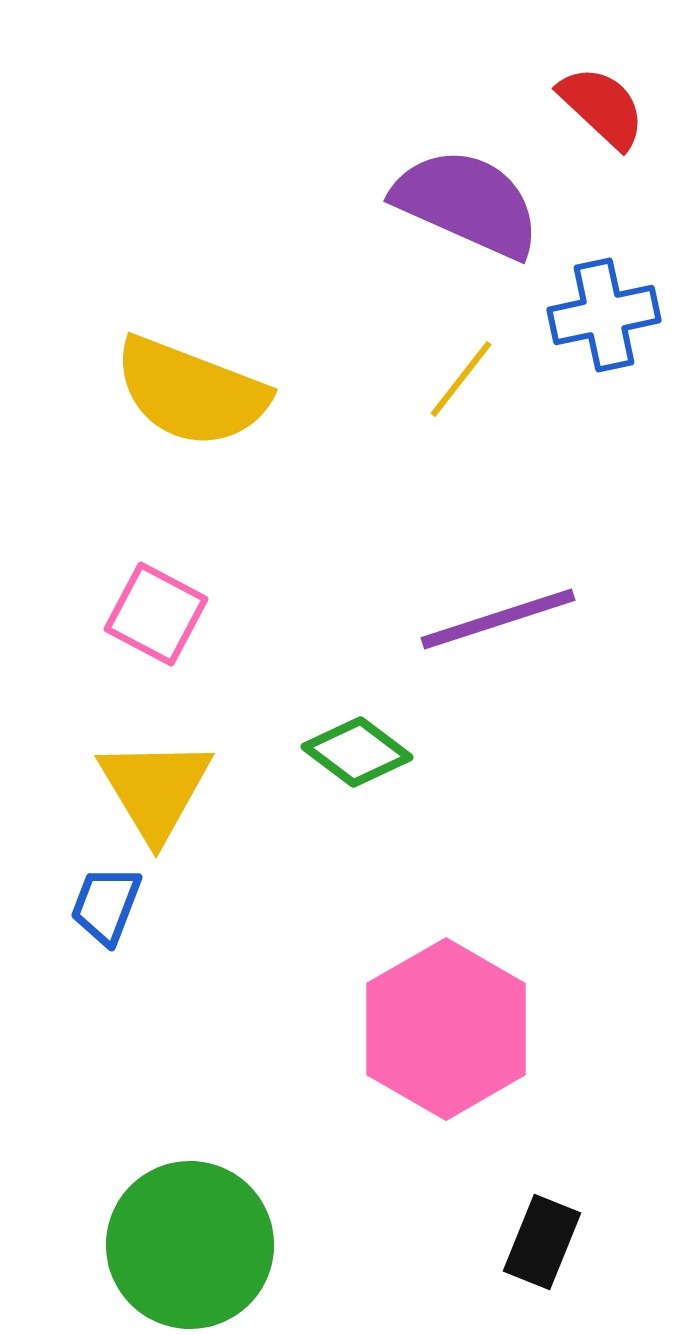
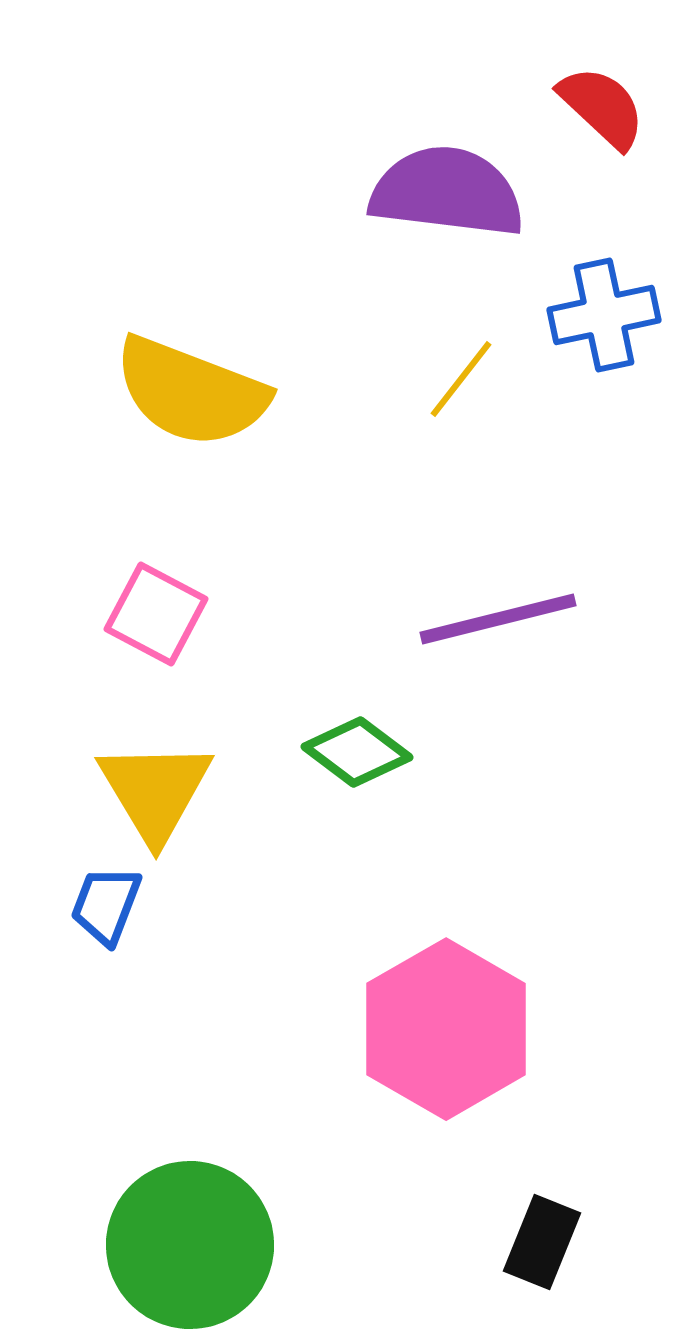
purple semicircle: moved 20 px left, 11 px up; rotated 17 degrees counterclockwise
purple line: rotated 4 degrees clockwise
yellow triangle: moved 2 px down
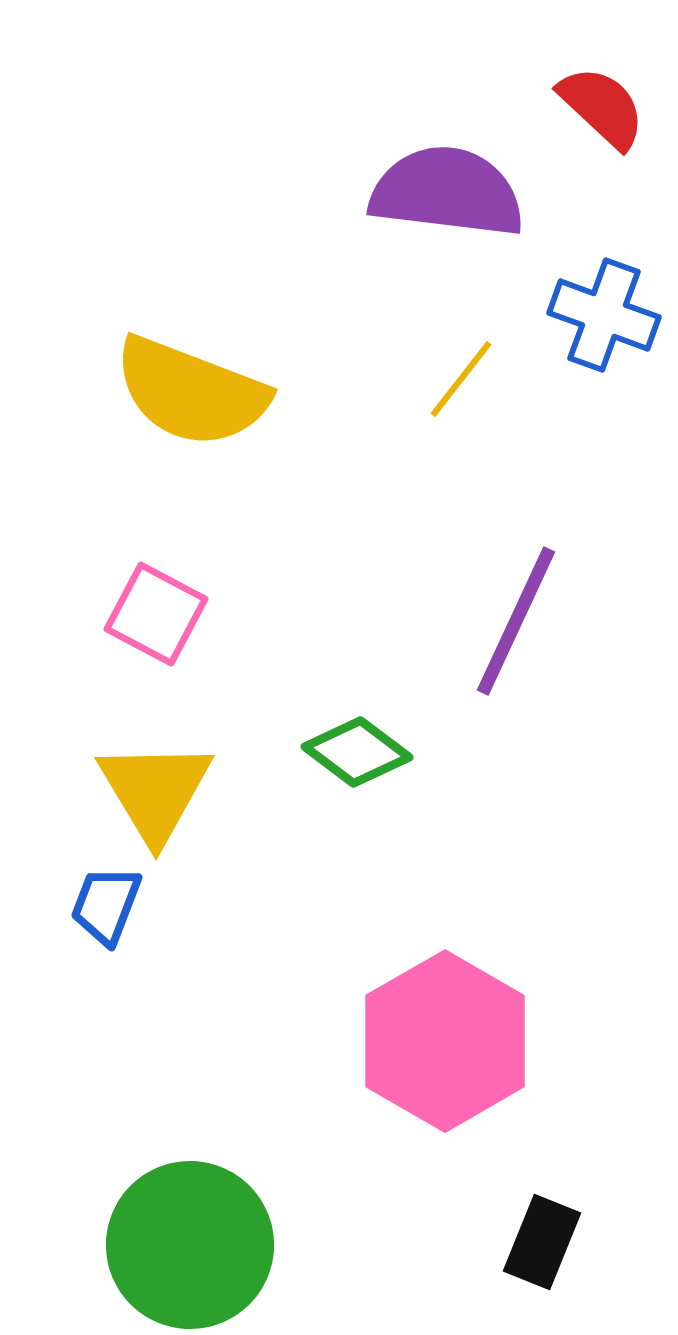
blue cross: rotated 32 degrees clockwise
purple line: moved 18 px right, 2 px down; rotated 51 degrees counterclockwise
pink hexagon: moved 1 px left, 12 px down
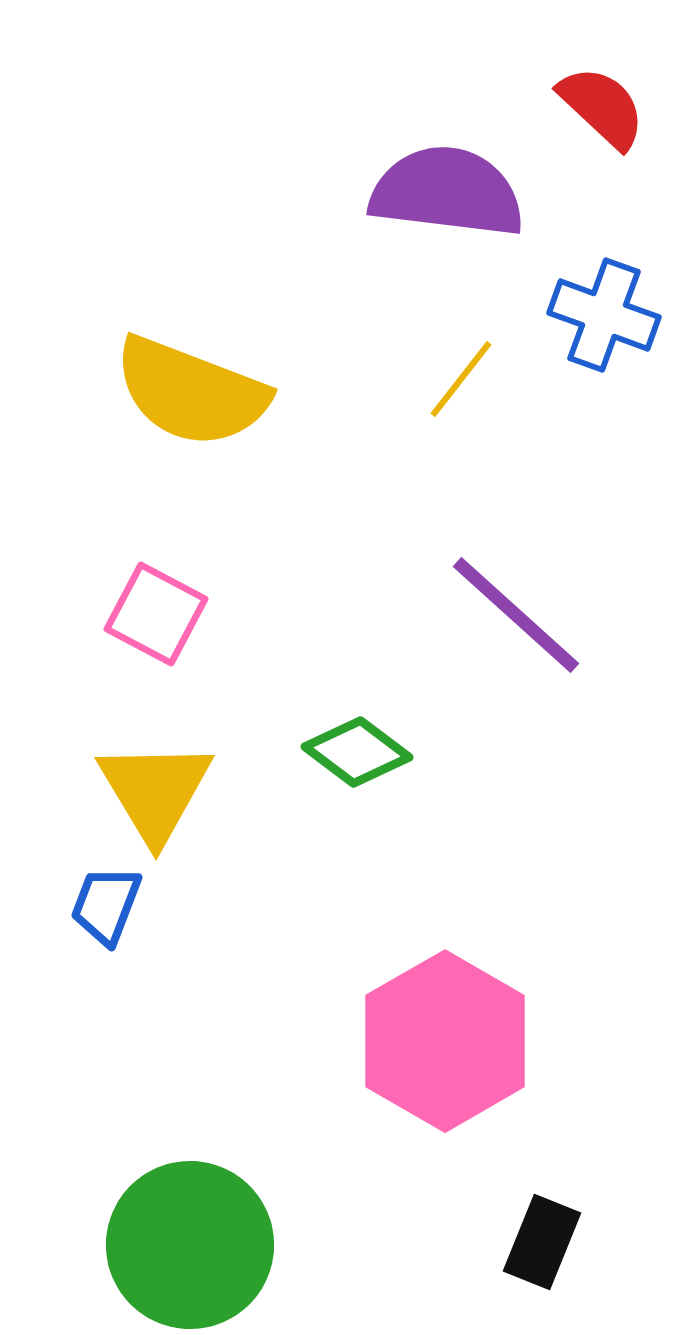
purple line: moved 6 px up; rotated 73 degrees counterclockwise
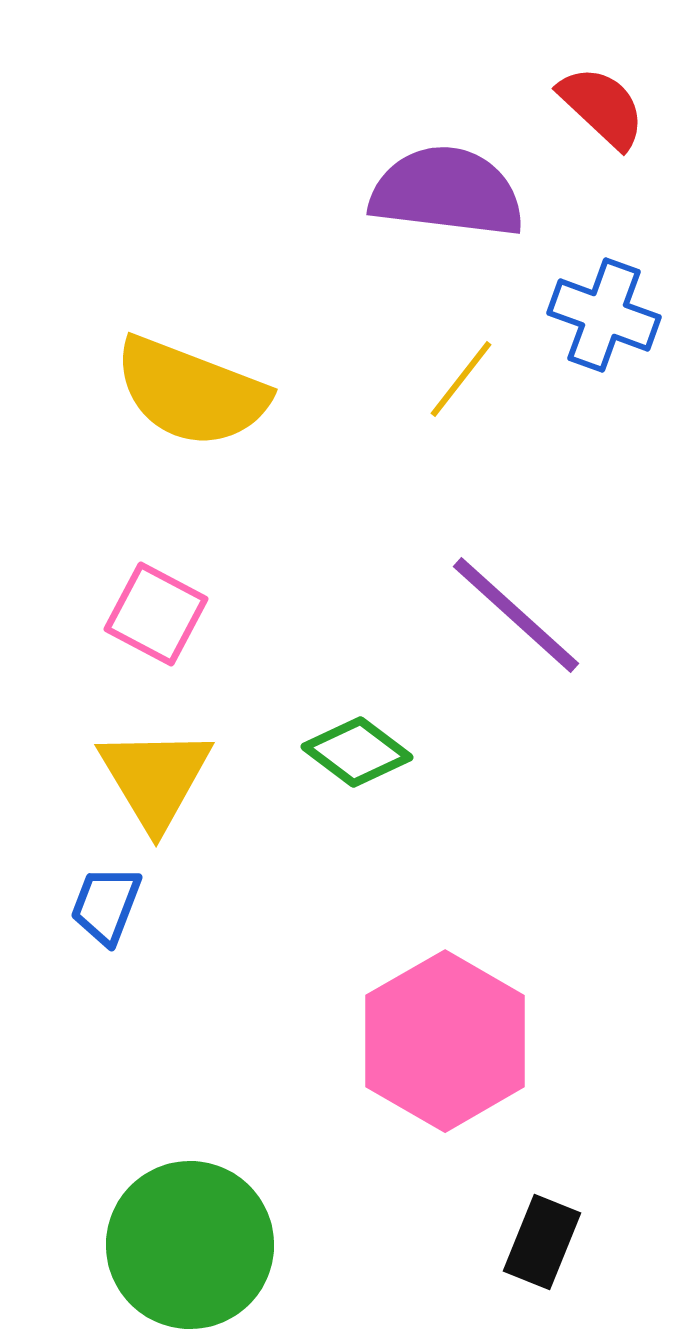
yellow triangle: moved 13 px up
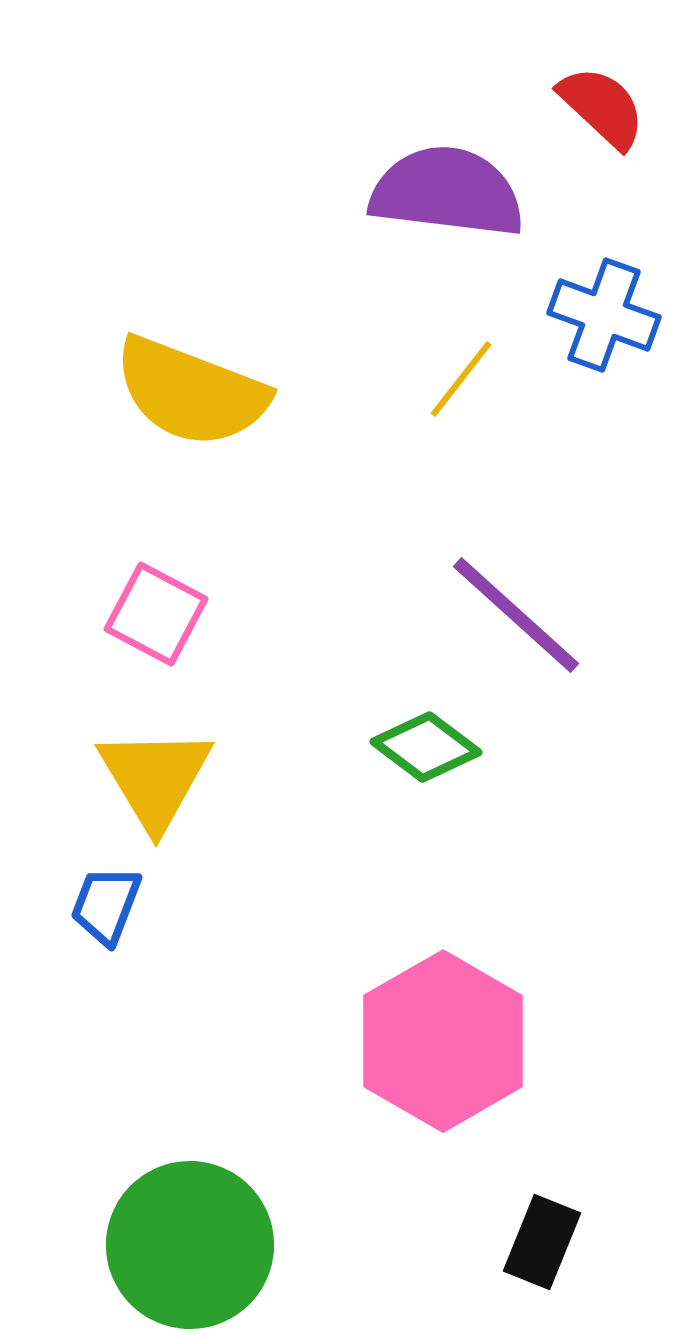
green diamond: moved 69 px right, 5 px up
pink hexagon: moved 2 px left
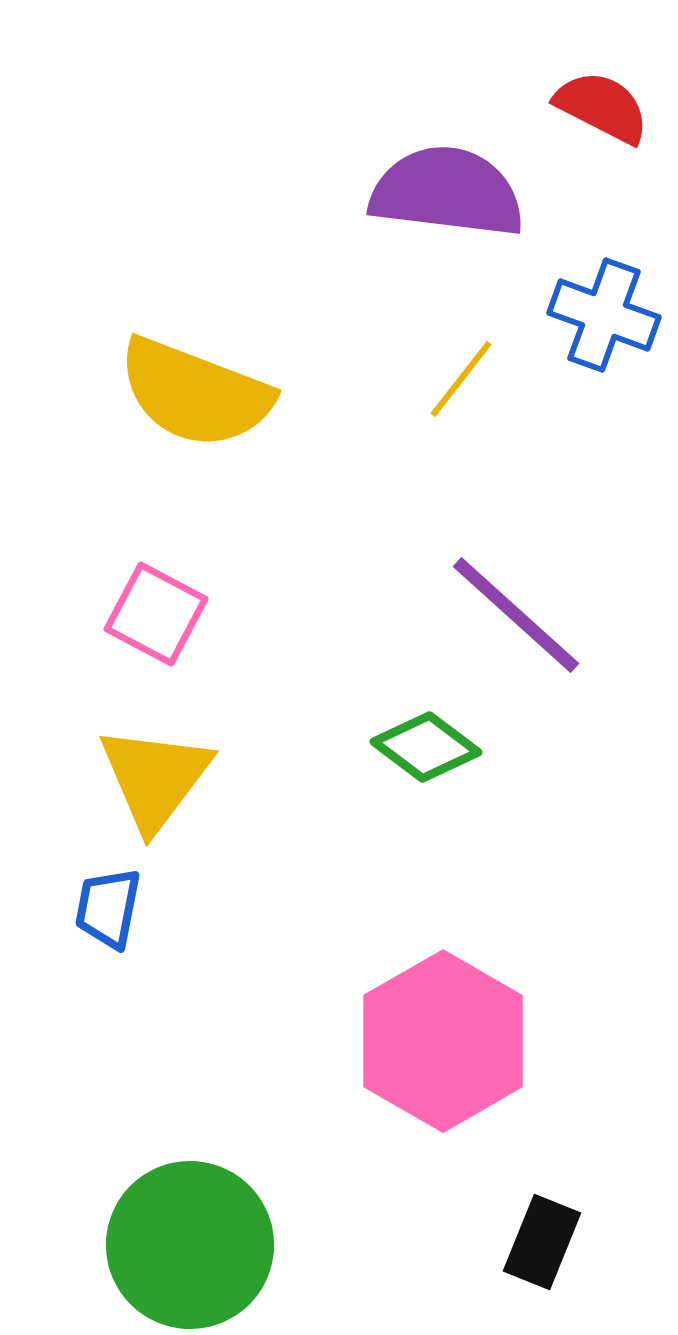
red semicircle: rotated 16 degrees counterclockwise
yellow semicircle: moved 4 px right, 1 px down
yellow triangle: rotated 8 degrees clockwise
blue trapezoid: moved 2 px right, 3 px down; rotated 10 degrees counterclockwise
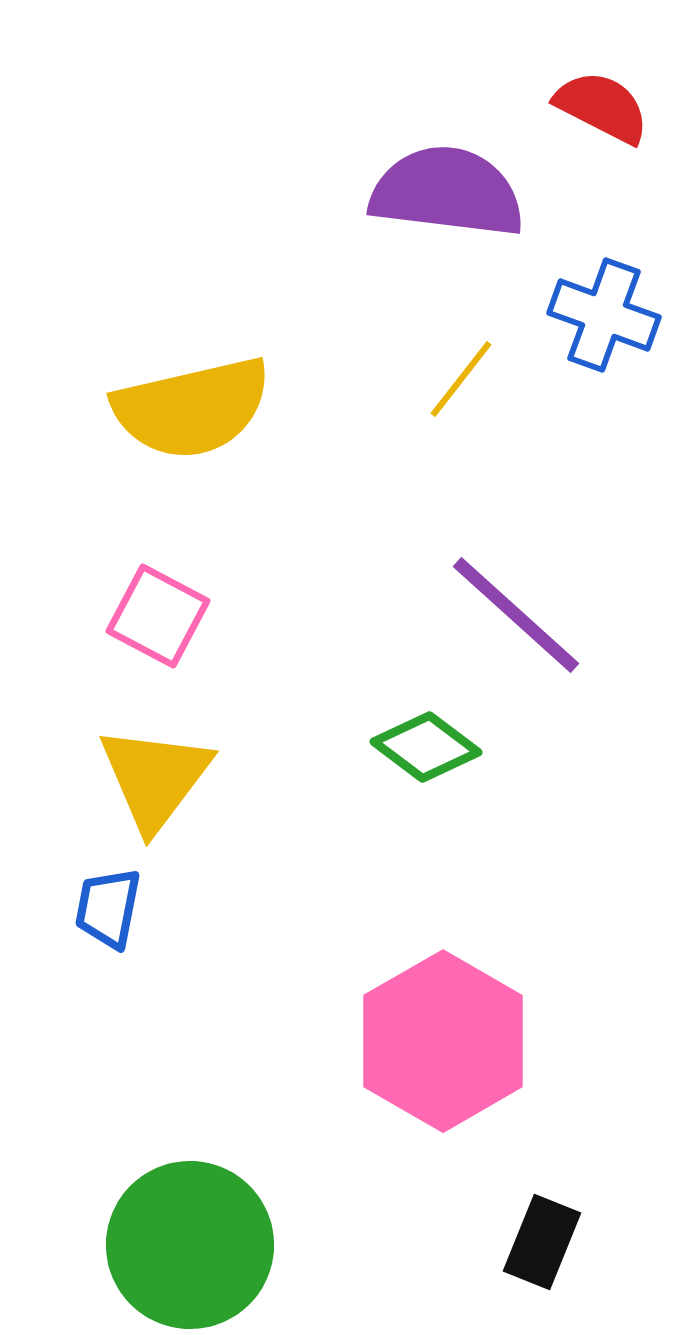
yellow semicircle: moved 3 px left, 15 px down; rotated 34 degrees counterclockwise
pink square: moved 2 px right, 2 px down
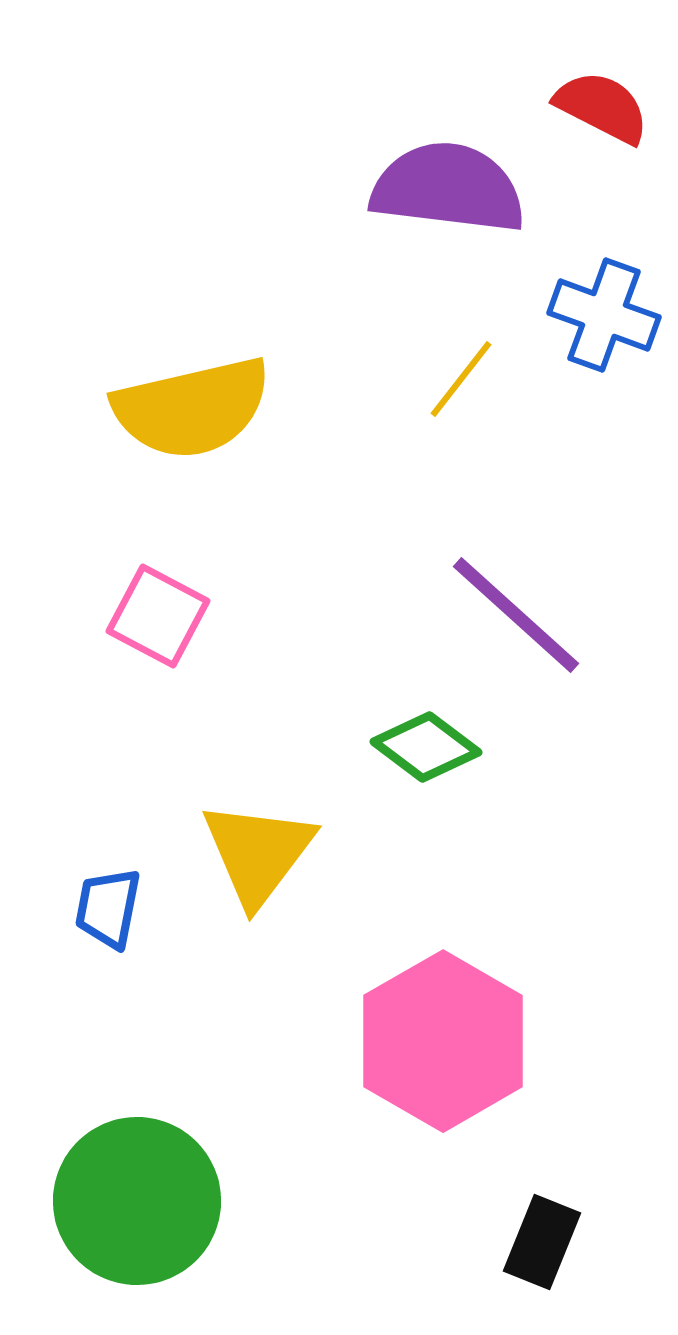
purple semicircle: moved 1 px right, 4 px up
yellow triangle: moved 103 px right, 75 px down
green circle: moved 53 px left, 44 px up
